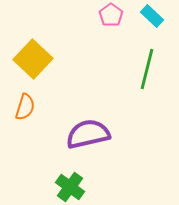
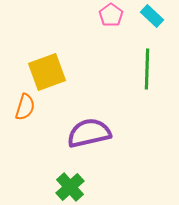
yellow square: moved 14 px right, 13 px down; rotated 27 degrees clockwise
green line: rotated 12 degrees counterclockwise
purple semicircle: moved 1 px right, 1 px up
green cross: rotated 12 degrees clockwise
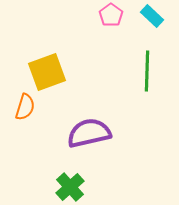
green line: moved 2 px down
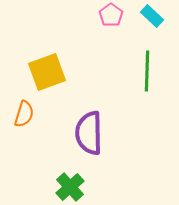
orange semicircle: moved 1 px left, 7 px down
purple semicircle: rotated 78 degrees counterclockwise
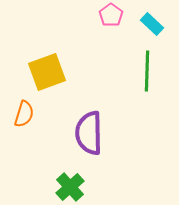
cyan rectangle: moved 8 px down
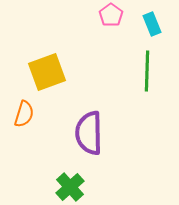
cyan rectangle: rotated 25 degrees clockwise
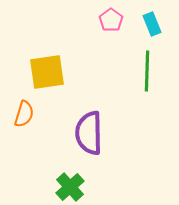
pink pentagon: moved 5 px down
yellow square: rotated 12 degrees clockwise
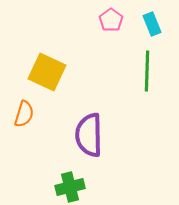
yellow square: rotated 33 degrees clockwise
purple semicircle: moved 2 px down
green cross: rotated 28 degrees clockwise
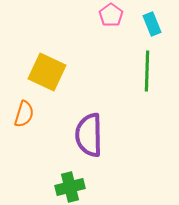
pink pentagon: moved 5 px up
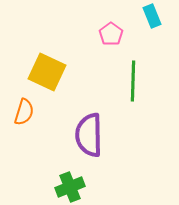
pink pentagon: moved 19 px down
cyan rectangle: moved 8 px up
green line: moved 14 px left, 10 px down
orange semicircle: moved 2 px up
green cross: rotated 8 degrees counterclockwise
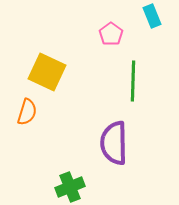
orange semicircle: moved 3 px right
purple semicircle: moved 25 px right, 8 px down
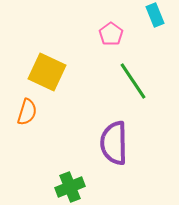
cyan rectangle: moved 3 px right, 1 px up
green line: rotated 36 degrees counterclockwise
